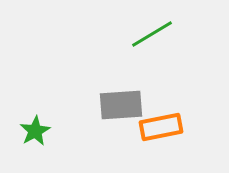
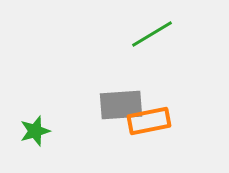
orange rectangle: moved 12 px left, 6 px up
green star: rotated 12 degrees clockwise
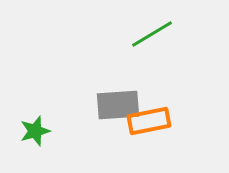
gray rectangle: moved 3 px left
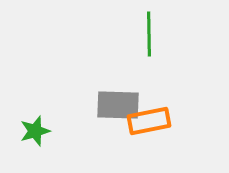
green line: moved 3 px left; rotated 60 degrees counterclockwise
gray rectangle: rotated 6 degrees clockwise
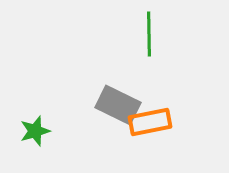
gray rectangle: rotated 24 degrees clockwise
orange rectangle: moved 1 px right, 1 px down
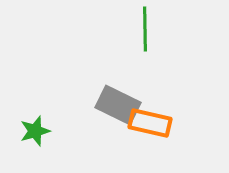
green line: moved 4 px left, 5 px up
orange rectangle: moved 1 px down; rotated 24 degrees clockwise
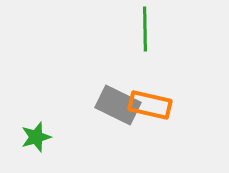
orange rectangle: moved 18 px up
green star: moved 1 px right, 6 px down
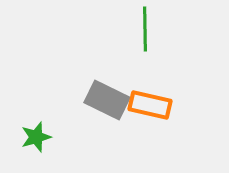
gray rectangle: moved 11 px left, 5 px up
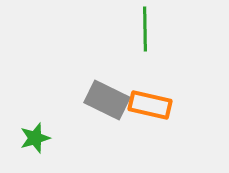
green star: moved 1 px left, 1 px down
